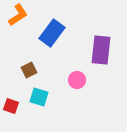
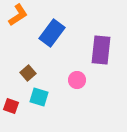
brown square: moved 1 px left, 3 px down; rotated 14 degrees counterclockwise
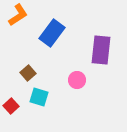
red square: rotated 28 degrees clockwise
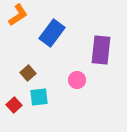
cyan square: rotated 24 degrees counterclockwise
red square: moved 3 px right, 1 px up
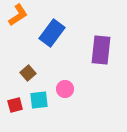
pink circle: moved 12 px left, 9 px down
cyan square: moved 3 px down
red square: moved 1 px right; rotated 28 degrees clockwise
